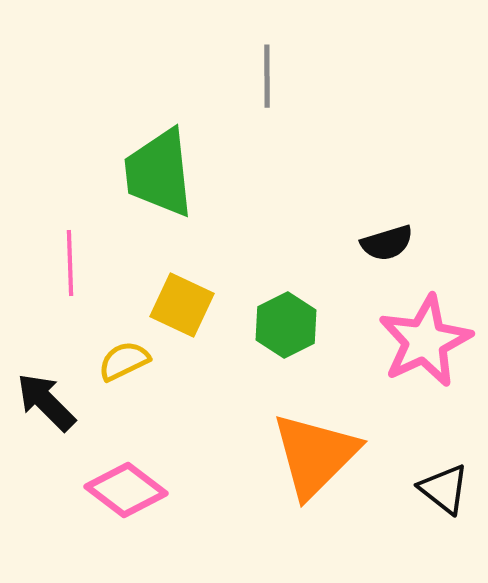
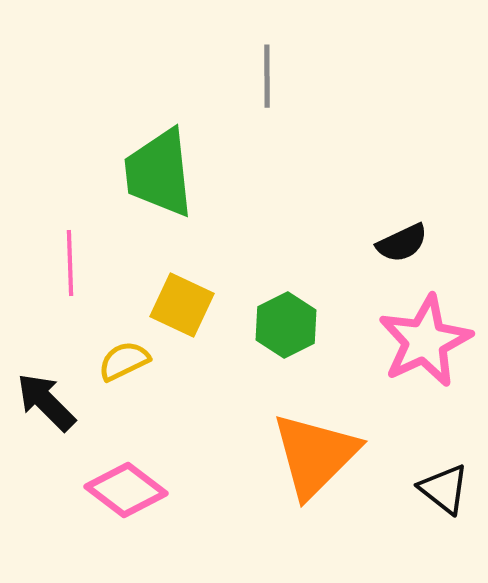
black semicircle: moved 15 px right; rotated 8 degrees counterclockwise
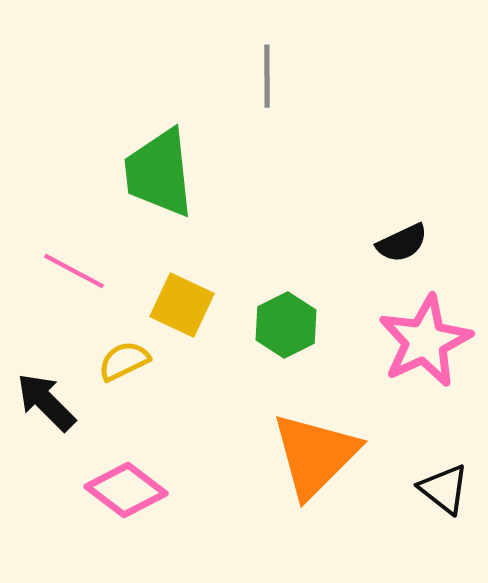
pink line: moved 4 px right, 8 px down; rotated 60 degrees counterclockwise
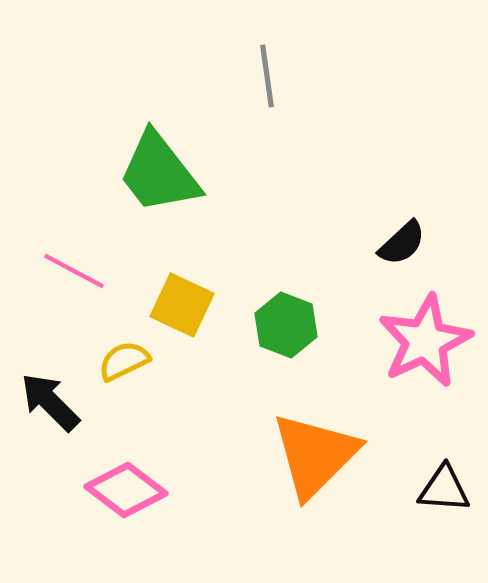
gray line: rotated 8 degrees counterclockwise
green trapezoid: rotated 32 degrees counterclockwise
black semicircle: rotated 18 degrees counterclockwise
green hexagon: rotated 12 degrees counterclockwise
black arrow: moved 4 px right
black triangle: rotated 34 degrees counterclockwise
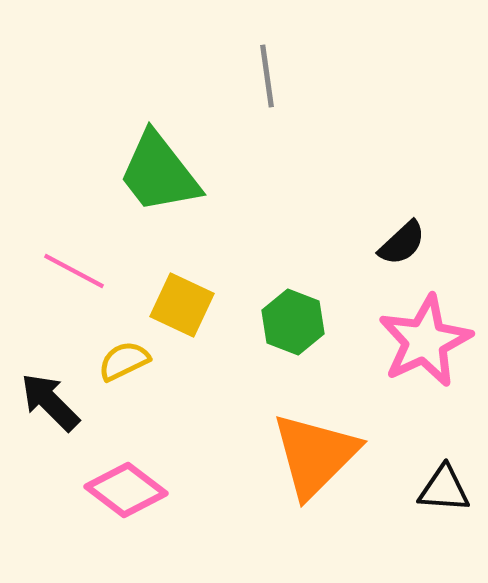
green hexagon: moved 7 px right, 3 px up
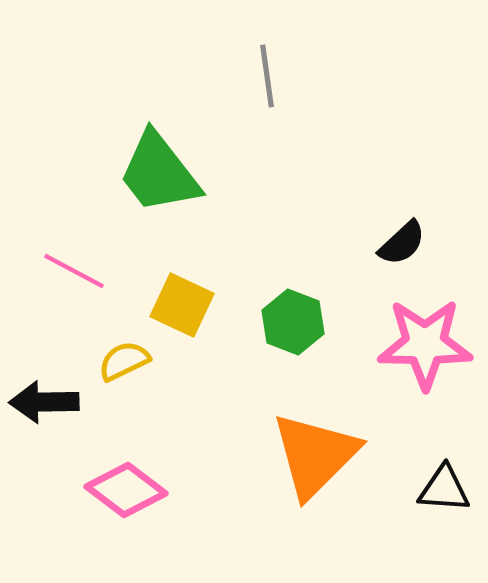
pink star: moved 3 px down; rotated 26 degrees clockwise
black arrow: moved 6 px left; rotated 46 degrees counterclockwise
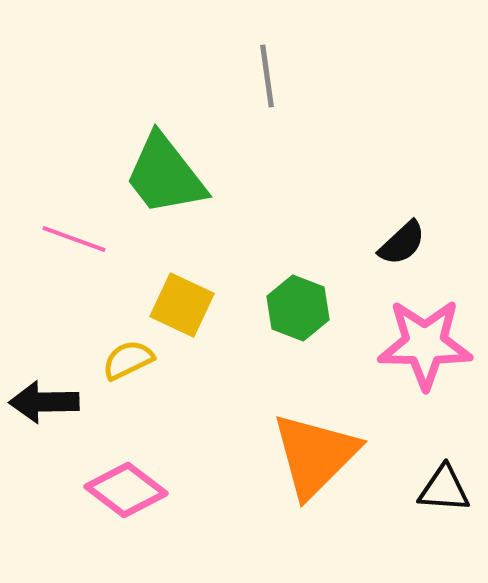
green trapezoid: moved 6 px right, 2 px down
pink line: moved 32 px up; rotated 8 degrees counterclockwise
green hexagon: moved 5 px right, 14 px up
yellow semicircle: moved 4 px right, 1 px up
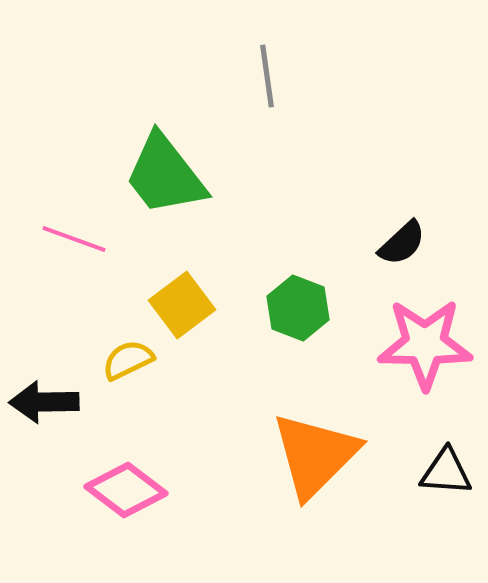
yellow square: rotated 28 degrees clockwise
black triangle: moved 2 px right, 17 px up
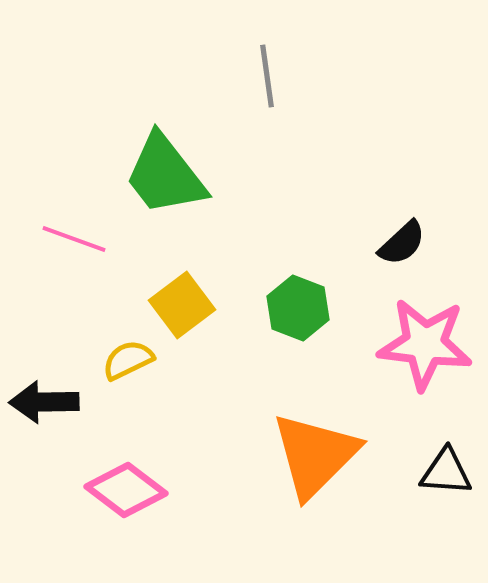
pink star: rotated 6 degrees clockwise
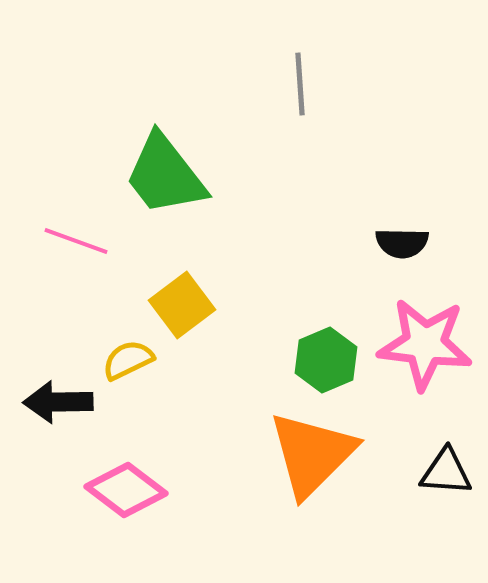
gray line: moved 33 px right, 8 px down; rotated 4 degrees clockwise
pink line: moved 2 px right, 2 px down
black semicircle: rotated 44 degrees clockwise
green hexagon: moved 28 px right, 52 px down; rotated 16 degrees clockwise
black arrow: moved 14 px right
orange triangle: moved 3 px left, 1 px up
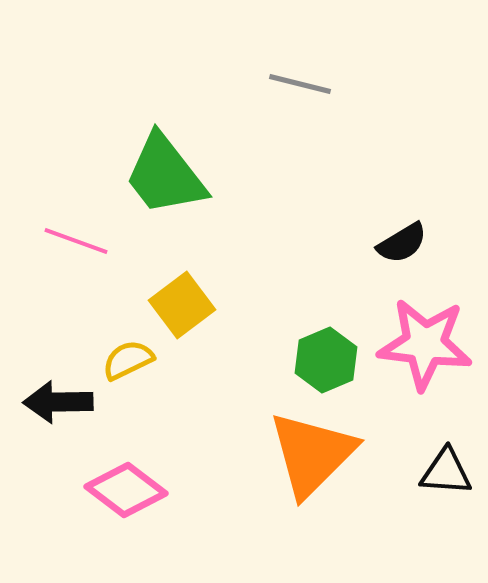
gray line: rotated 72 degrees counterclockwise
black semicircle: rotated 32 degrees counterclockwise
